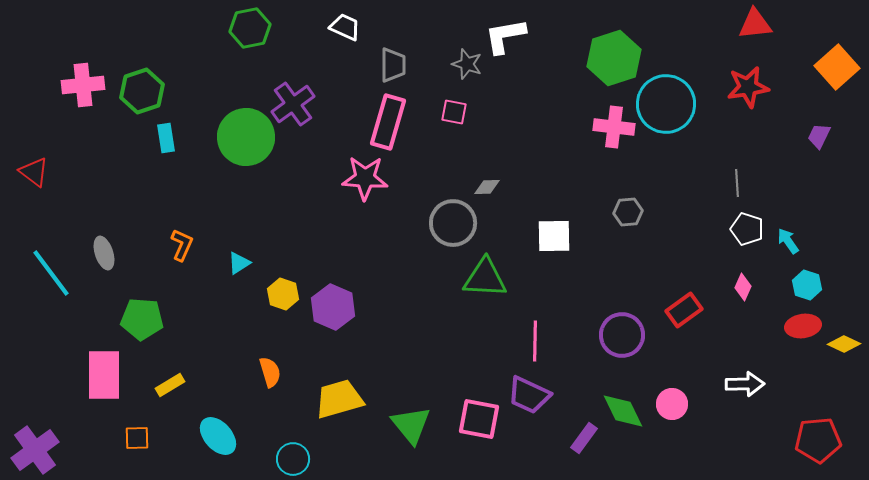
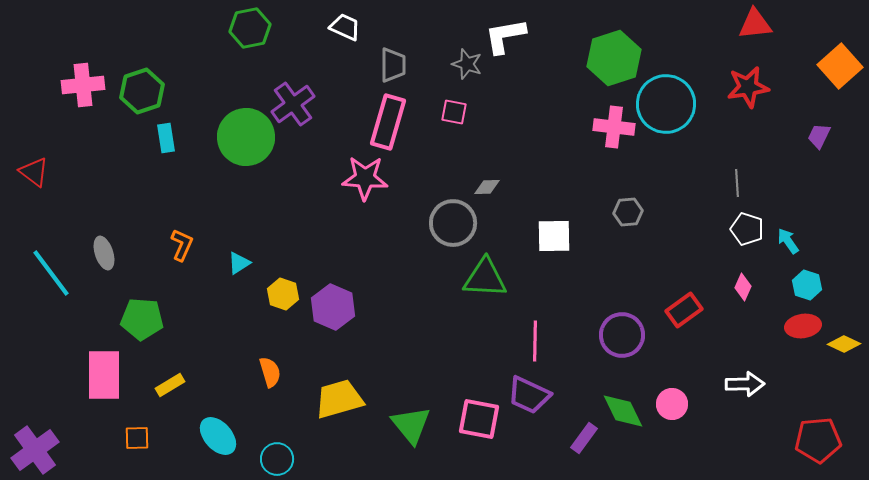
orange square at (837, 67): moved 3 px right, 1 px up
cyan circle at (293, 459): moved 16 px left
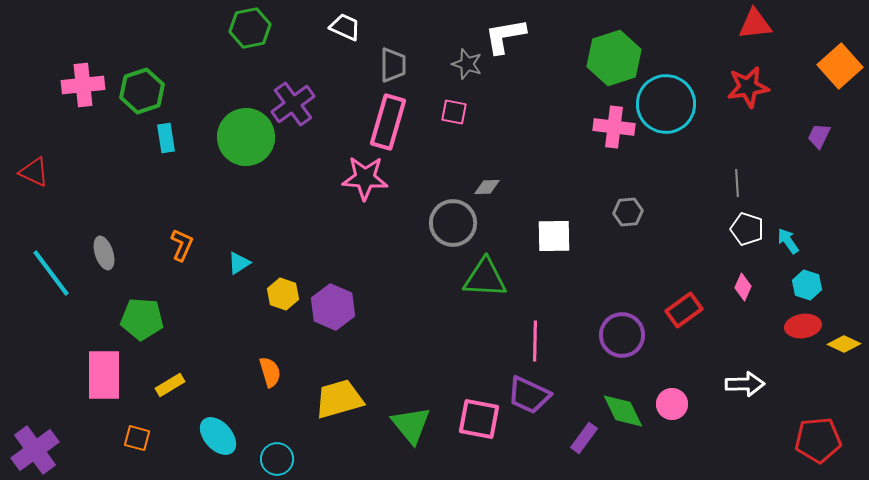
red triangle at (34, 172): rotated 12 degrees counterclockwise
orange square at (137, 438): rotated 16 degrees clockwise
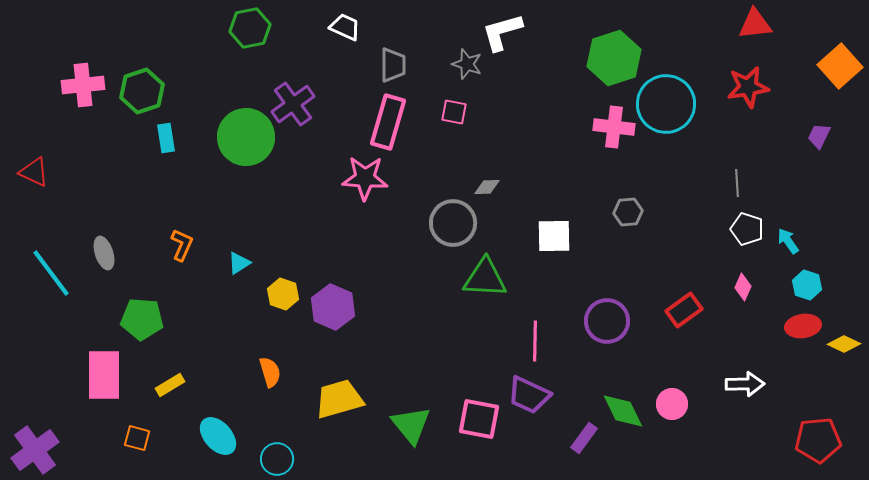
white L-shape at (505, 36): moved 3 px left, 4 px up; rotated 6 degrees counterclockwise
purple circle at (622, 335): moved 15 px left, 14 px up
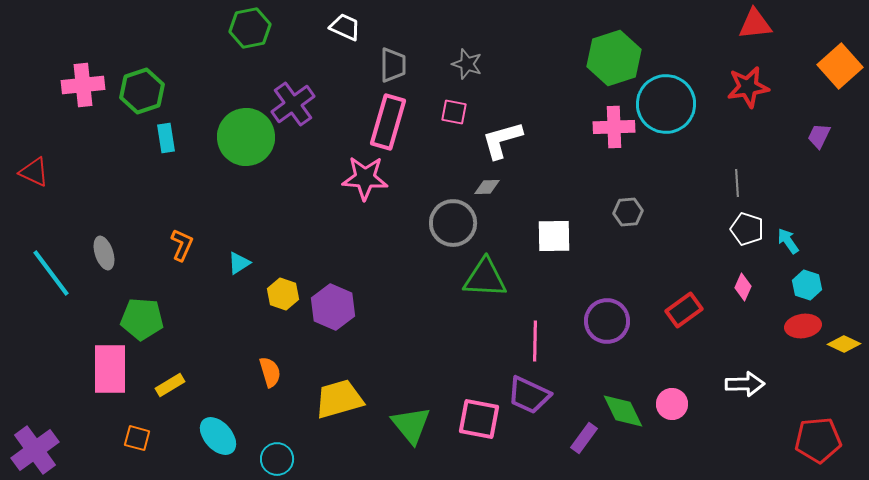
white L-shape at (502, 32): moved 108 px down
pink cross at (614, 127): rotated 9 degrees counterclockwise
pink rectangle at (104, 375): moved 6 px right, 6 px up
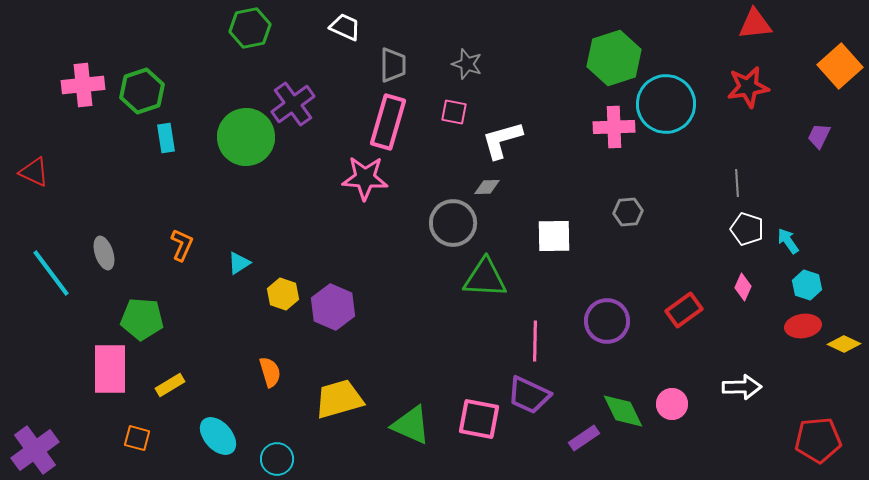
white arrow at (745, 384): moved 3 px left, 3 px down
green triangle at (411, 425): rotated 27 degrees counterclockwise
purple rectangle at (584, 438): rotated 20 degrees clockwise
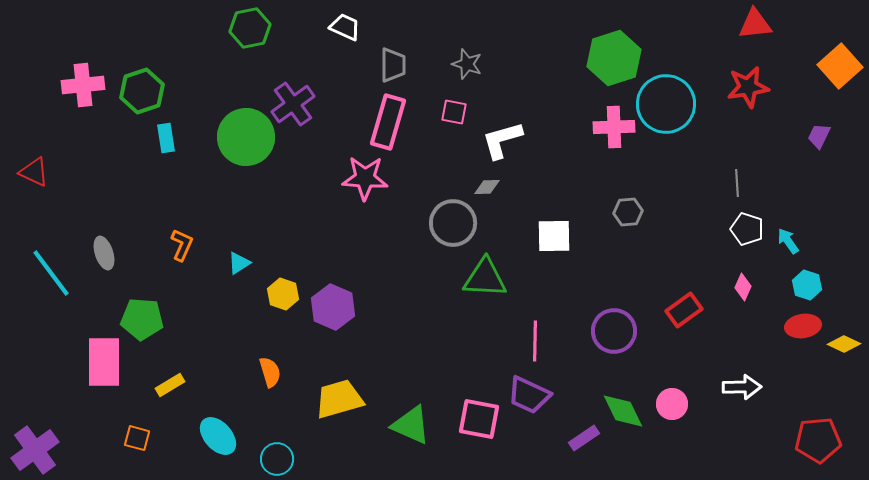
purple circle at (607, 321): moved 7 px right, 10 px down
pink rectangle at (110, 369): moved 6 px left, 7 px up
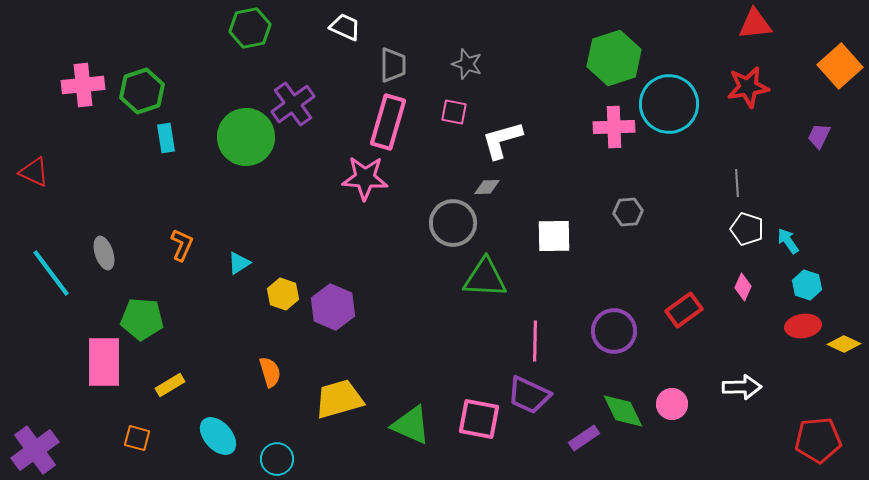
cyan circle at (666, 104): moved 3 px right
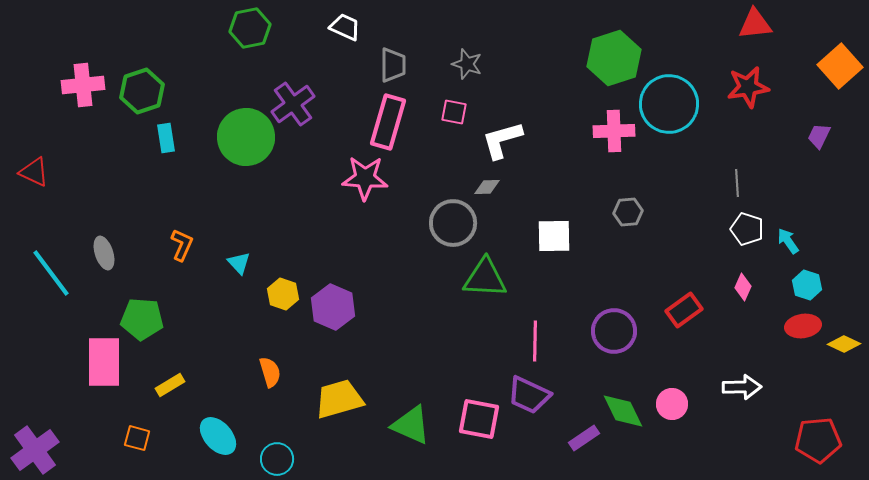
pink cross at (614, 127): moved 4 px down
cyan triangle at (239, 263): rotated 40 degrees counterclockwise
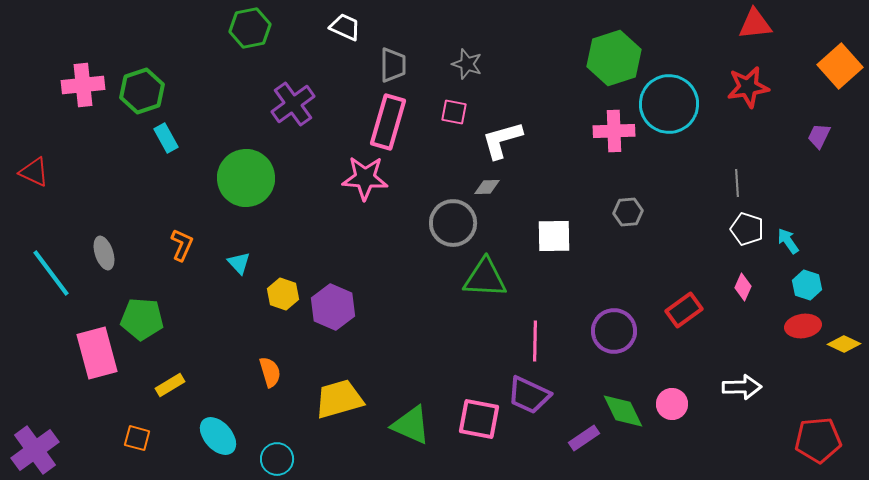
green circle at (246, 137): moved 41 px down
cyan rectangle at (166, 138): rotated 20 degrees counterclockwise
pink rectangle at (104, 362): moved 7 px left, 9 px up; rotated 15 degrees counterclockwise
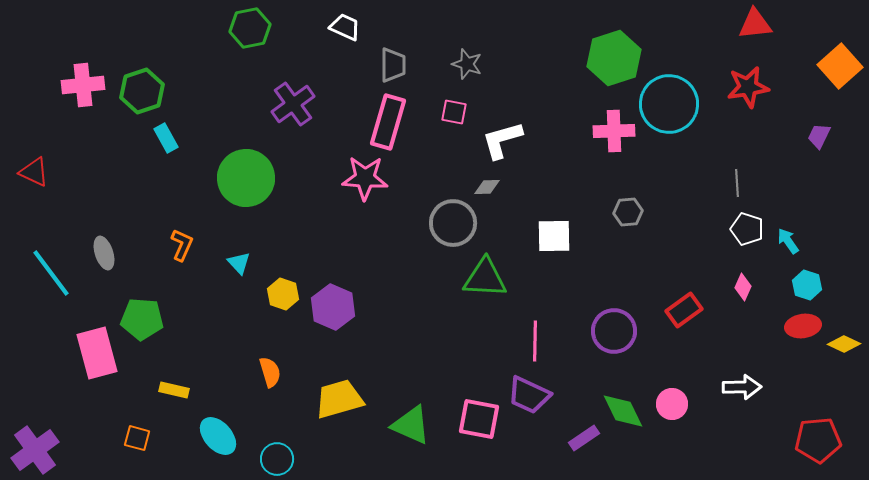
yellow rectangle at (170, 385): moved 4 px right, 5 px down; rotated 44 degrees clockwise
